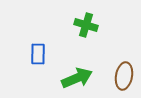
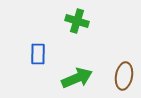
green cross: moved 9 px left, 4 px up
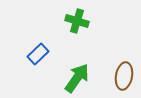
blue rectangle: rotated 45 degrees clockwise
green arrow: rotated 32 degrees counterclockwise
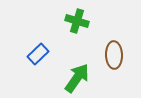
brown ellipse: moved 10 px left, 21 px up; rotated 12 degrees counterclockwise
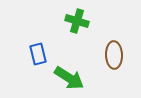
blue rectangle: rotated 60 degrees counterclockwise
green arrow: moved 8 px left; rotated 88 degrees clockwise
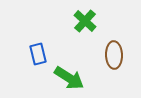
green cross: moved 8 px right; rotated 25 degrees clockwise
